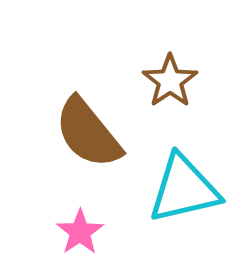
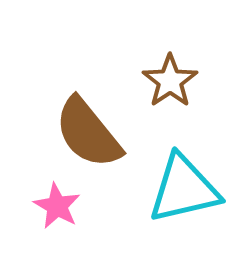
pink star: moved 23 px left, 26 px up; rotated 9 degrees counterclockwise
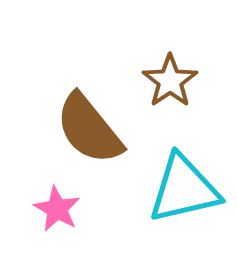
brown semicircle: moved 1 px right, 4 px up
pink star: moved 3 px down
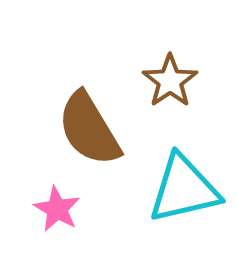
brown semicircle: rotated 8 degrees clockwise
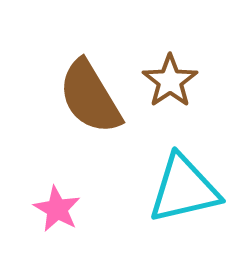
brown semicircle: moved 1 px right, 32 px up
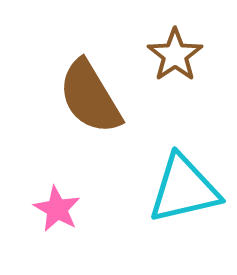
brown star: moved 5 px right, 26 px up
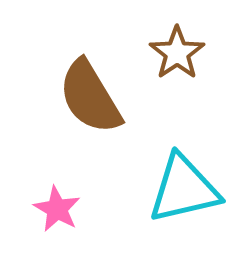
brown star: moved 2 px right, 2 px up
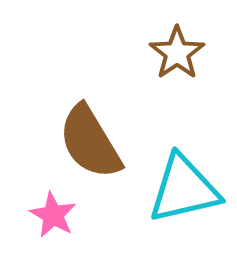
brown semicircle: moved 45 px down
pink star: moved 4 px left, 6 px down
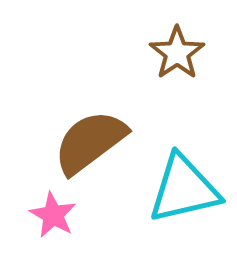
brown semicircle: rotated 84 degrees clockwise
